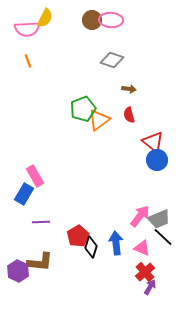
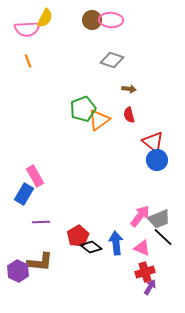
black diamond: rotated 70 degrees counterclockwise
red cross: rotated 24 degrees clockwise
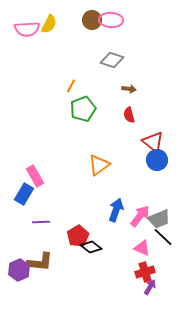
yellow semicircle: moved 4 px right, 6 px down
orange line: moved 43 px right, 25 px down; rotated 48 degrees clockwise
orange triangle: moved 45 px down
blue arrow: moved 33 px up; rotated 25 degrees clockwise
purple hexagon: moved 1 px right, 1 px up; rotated 10 degrees clockwise
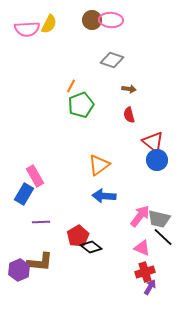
green pentagon: moved 2 px left, 4 px up
blue arrow: moved 12 px left, 14 px up; rotated 105 degrees counterclockwise
gray trapezoid: rotated 35 degrees clockwise
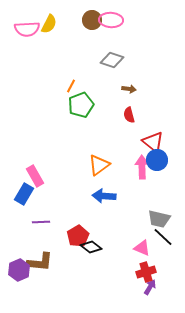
pink arrow: moved 2 px right, 49 px up; rotated 40 degrees counterclockwise
red cross: moved 1 px right
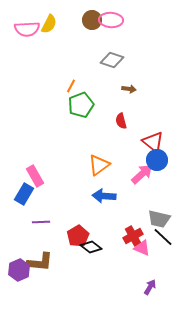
red semicircle: moved 8 px left, 6 px down
pink arrow: moved 7 px down; rotated 50 degrees clockwise
red cross: moved 13 px left, 36 px up; rotated 12 degrees counterclockwise
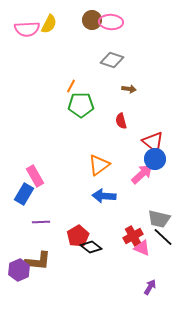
pink ellipse: moved 2 px down
green pentagon: rotated 20 degrees clockwise
blue circle: moved 2 px left, 1 px up
brown L-shape: moved 2 px left, 1 px up
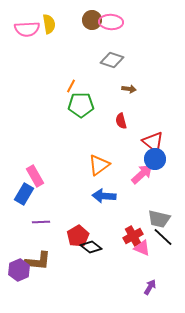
yellow semicircle: rotated 36 degrees counterclockwise
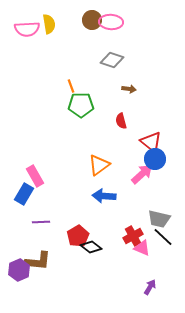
orange line: rotated 48 degrees counterclockwise
red triangle: moved 2 px left
